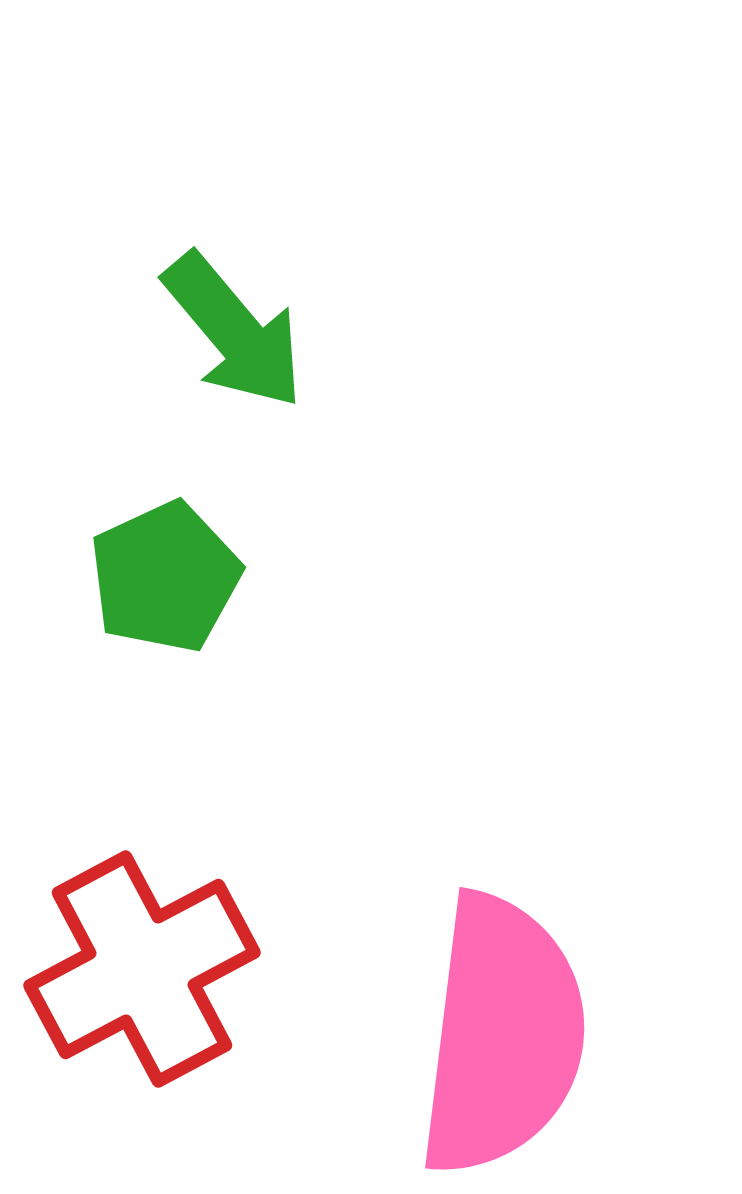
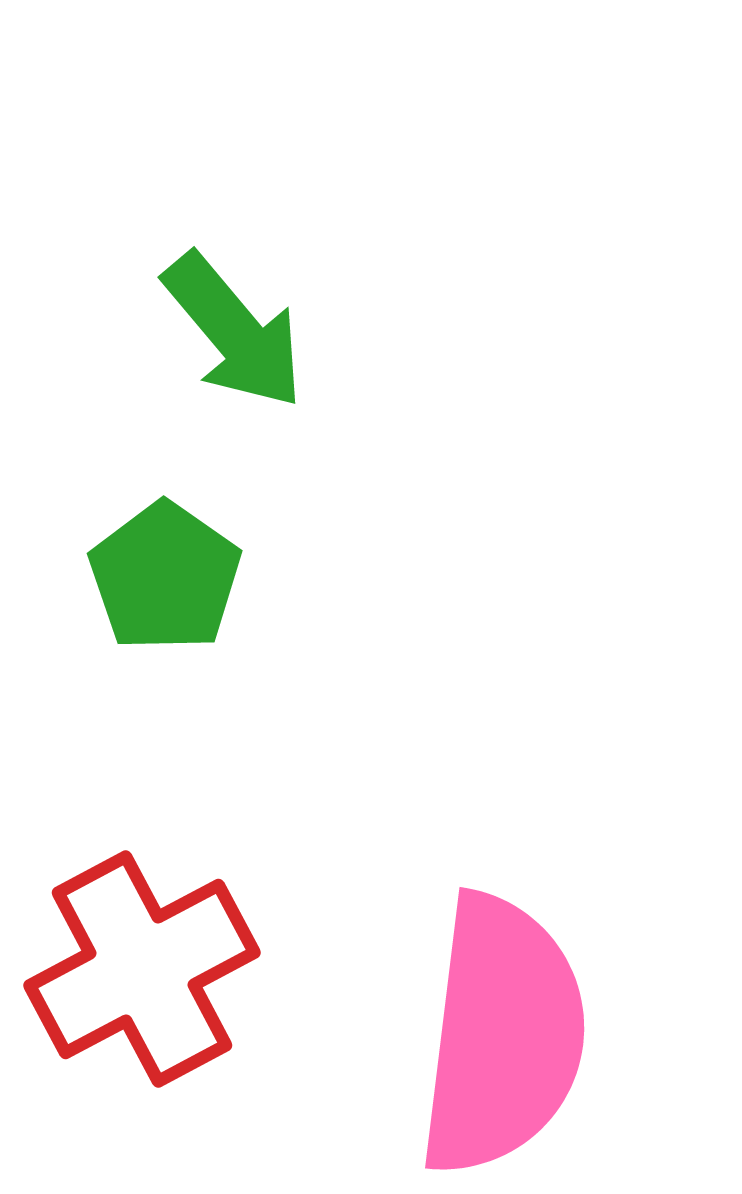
green pentagon: rotated 12 degrees counterclockwise
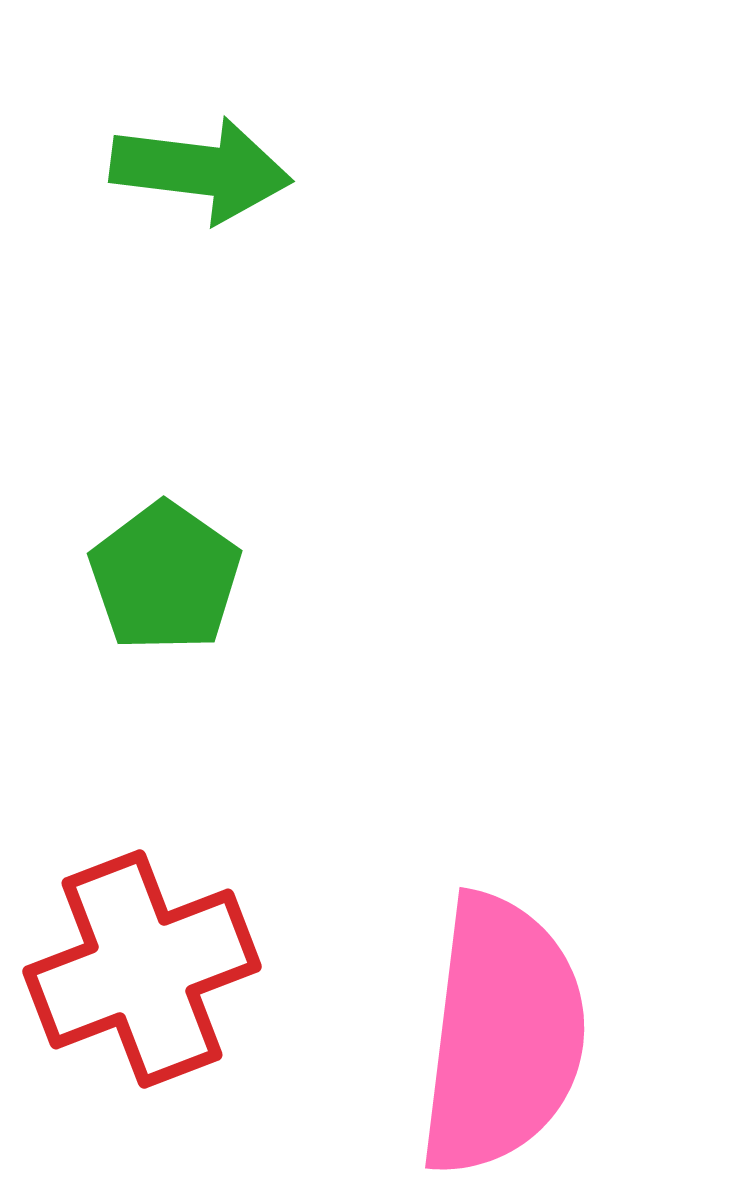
green arrow: moved 33 px left, 161 px up; rotated 43 degrees counterclockwise
red cross: rotated 7 degrees clockwise
